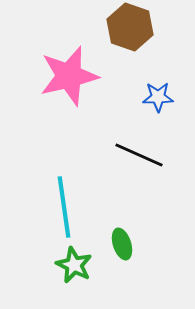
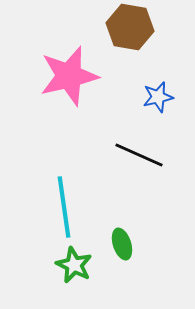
brown hexagon: rotated 9 degrees counterclockwise
blue star: rotated 12 degrees counterclockwise
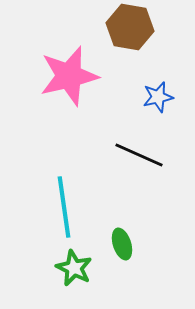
green star: moved 3 px down
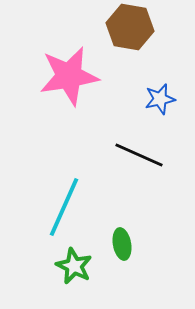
pink star: rotated 4 degrees clockwise
blue star: moved 2 px right, 2 px down
cyan line: rotated 32 degrees clockwise
green ellipse: rotated 8 degrees clockwise
green star: moved 2 px up
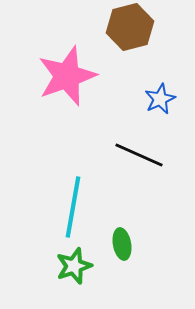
brown hexagon: rotated 24 degrees counterclockwise
pink star: moved 2 px left; rotated 10 degrees counterclockwise
blue star: rotated 12 degrees counterclockwise
cyan line: moved 9 px right; rotated 14 degrees counterclockwise
green star: rotated 27 degrees clockwise
